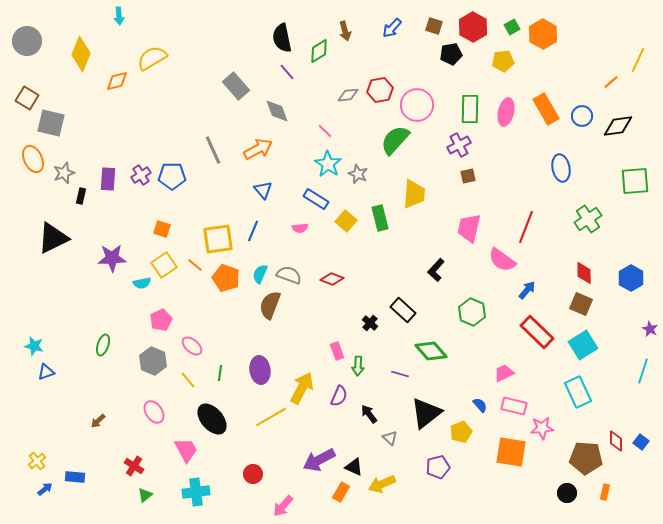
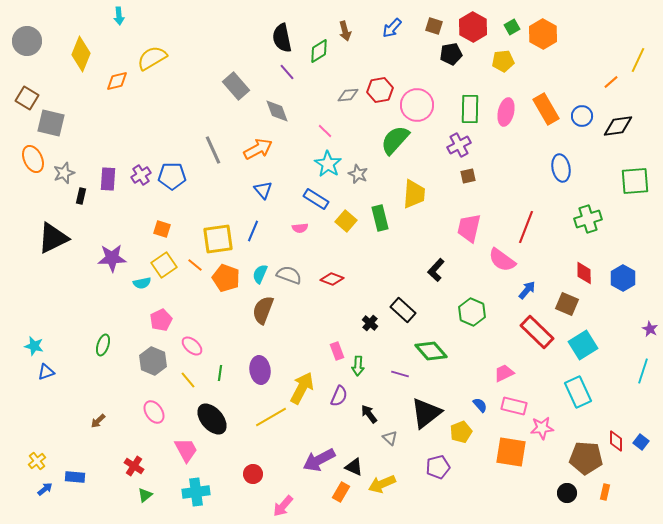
green cross at (588, 219): rotated 16 degrees clockwise
blue hexagon at (631, 278): moved 8 px left
brown square at (581, 304): moved 14 px left
brown semicircle at (270, 305): moved 7 px left, 5 px down
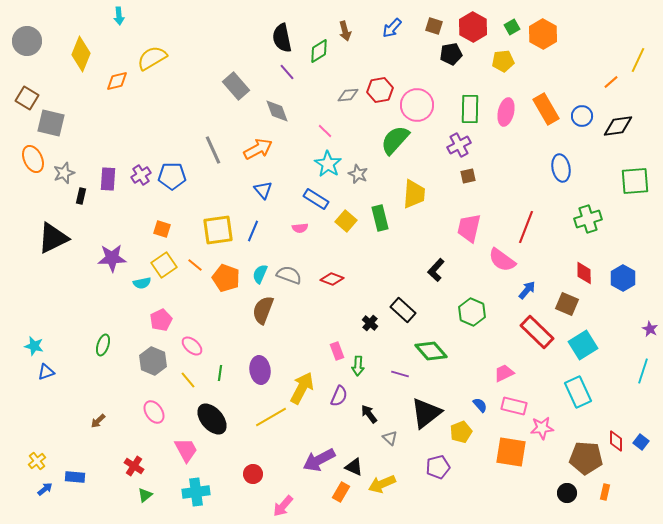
yellow square at (218, 239): moved 9 px up
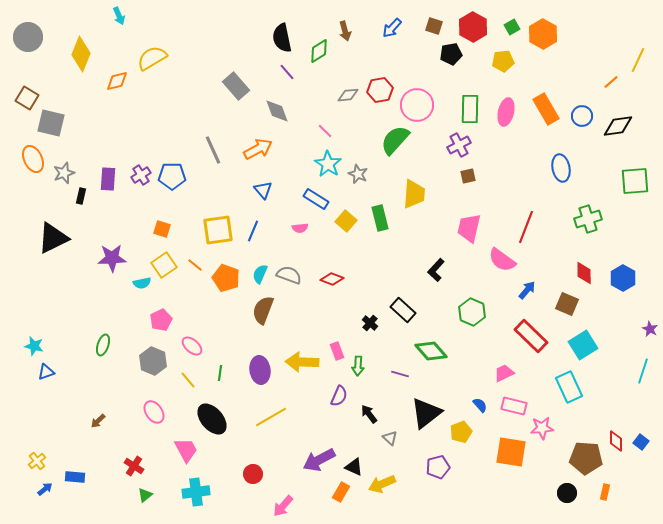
cyan arrow at (119, 16): rotated 18 degrees counterclockwise
gray circle at (27, 41): moved 1 px right, 4 px up
red rectangle at (537, 332): moved 6 px left, 4 px down
yellow arrow at (302, 388): moved 26 px up; rotated 116 degrees counterclockwise
cyan rectangle at (578, 392): moved 9 px left, 5 px up
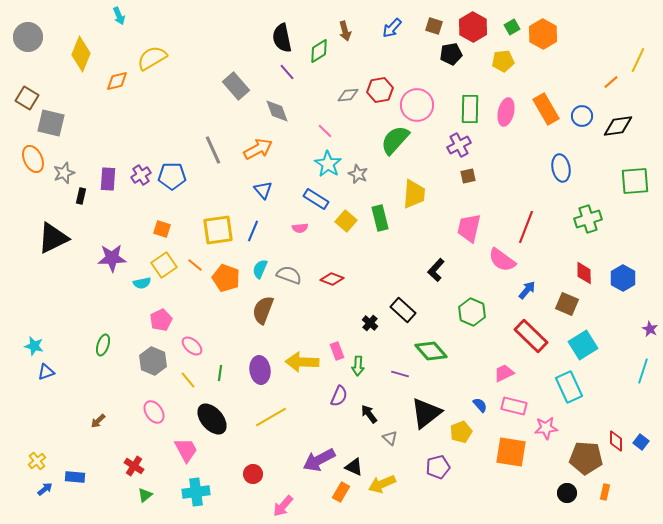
cyan semicircle at (260, 274): moved 5 px up
pink star at (542, 428): moved 4 px right
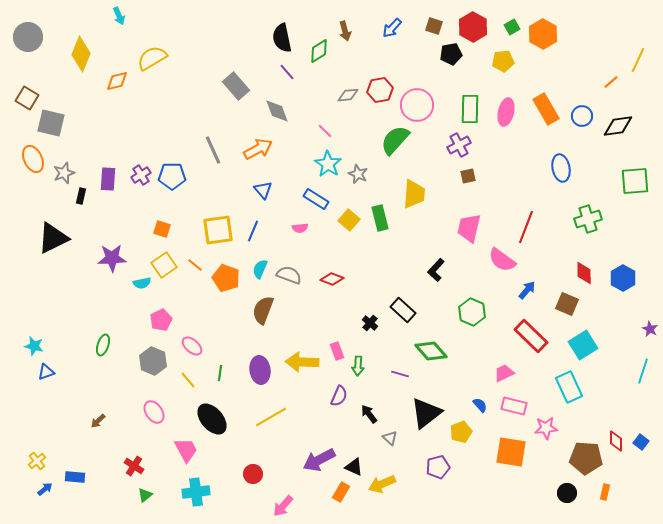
yellow square at (346, 221): moved 3 px right, 1 px up
